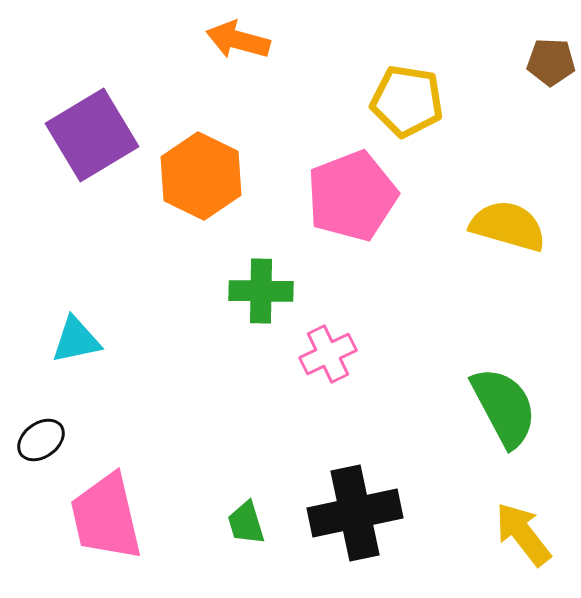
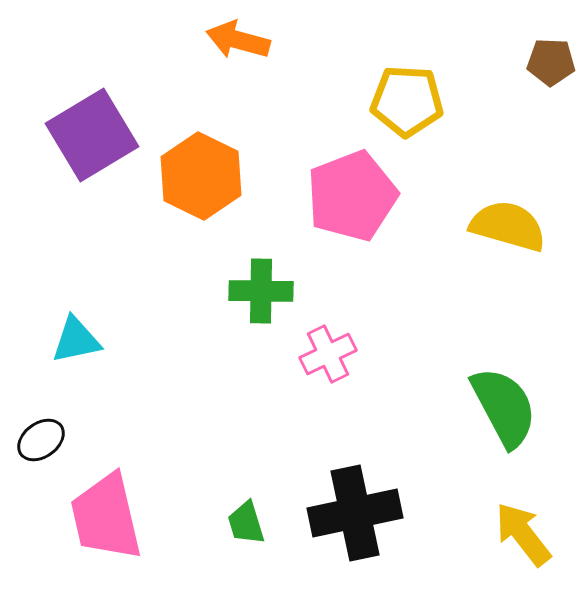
yellow pentagon: rotated 6 degrees counterclockwise
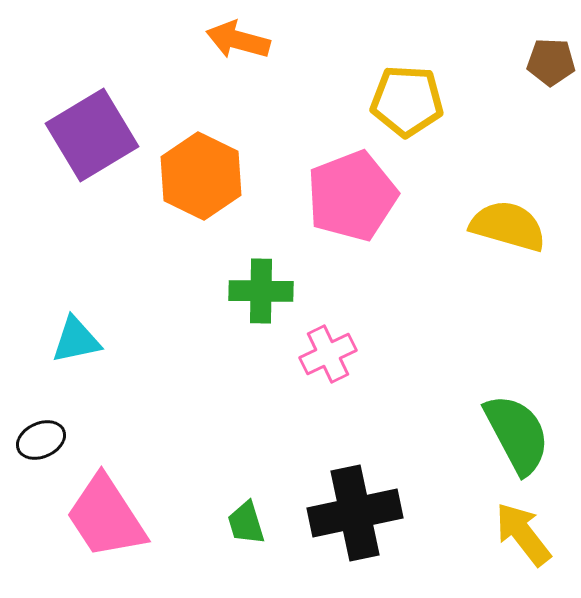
green semicircle: moved 13 px right, 27 px down
black ellipse: rotated 12 degrees clockwise
pink trapezoid: rotated 20 degrees counterclockwise
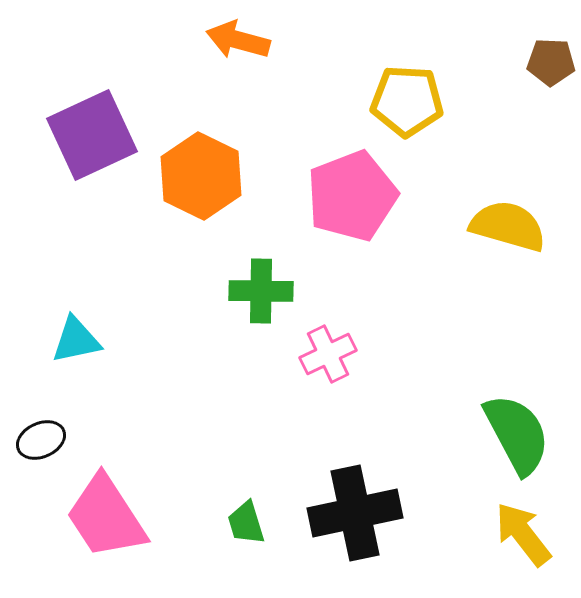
purple square: rotated 6 degrees clockwise
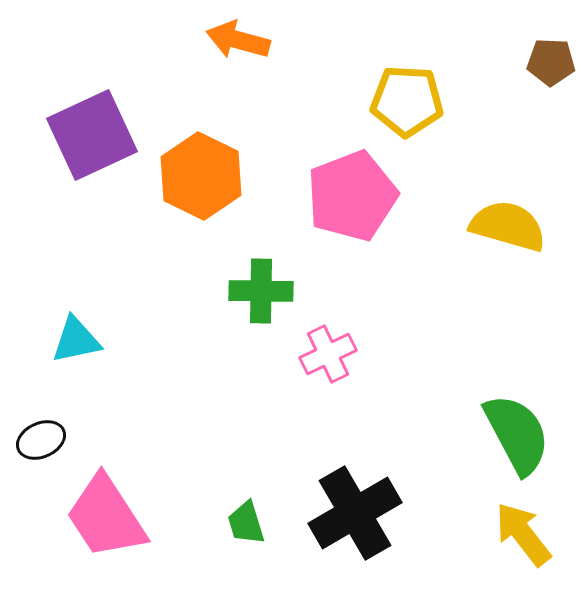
black cross: rotated 18 degrees counterclockwise
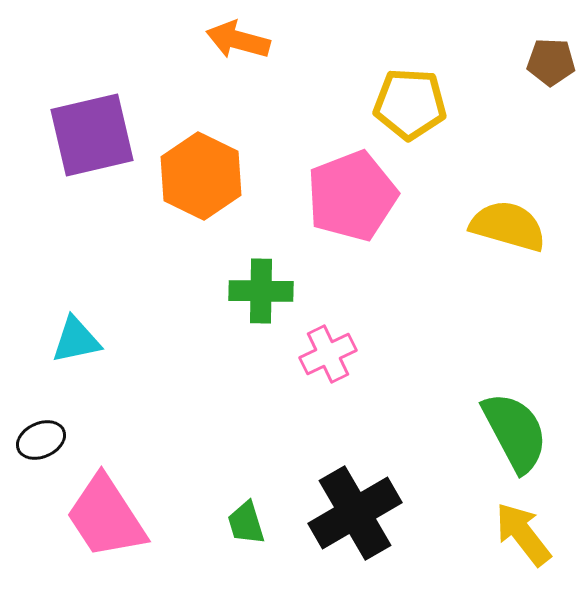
yellow pentagon: moved 3 px right, 3 px down
purple square: rotated 12 degrees clockwise
green semicircle: moved 2 px left, 2 px up
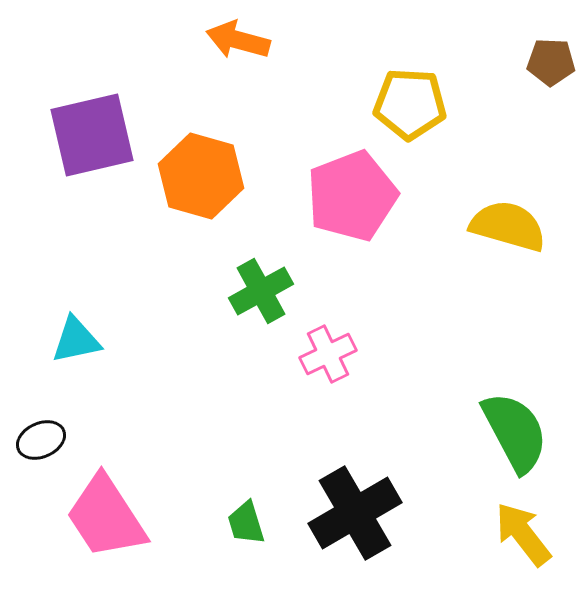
orange hexagon: rotated 10 degrees counterclockwise
green cross: rotated 30 degrees counterclockwise
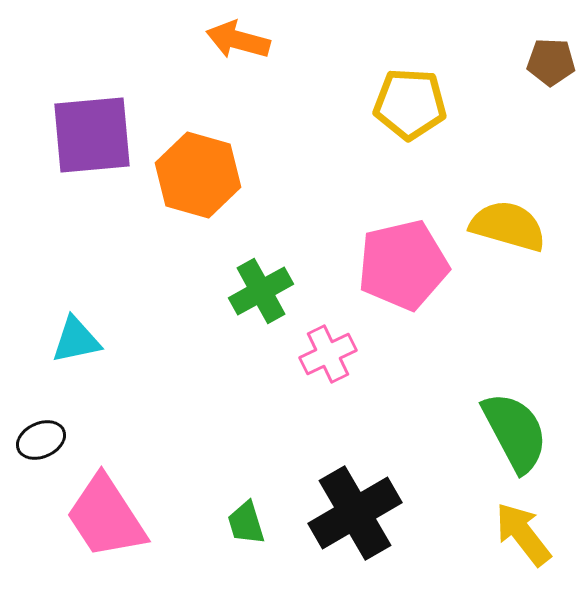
purple square: rotated 8 degrees clockwise
orange hexagon: moved 3 px left, 1 px up
pink pentagon: moved 51 px right, 69 px down; rotated 8 degrees clockwise
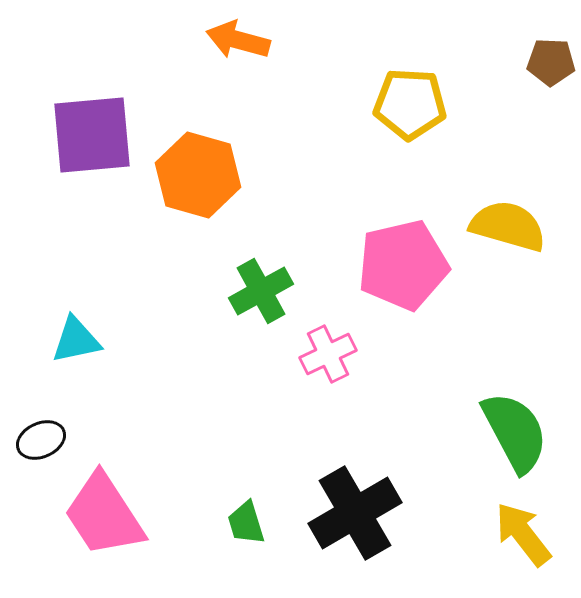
pink trapezoid: moved 2 px left, 2 px up
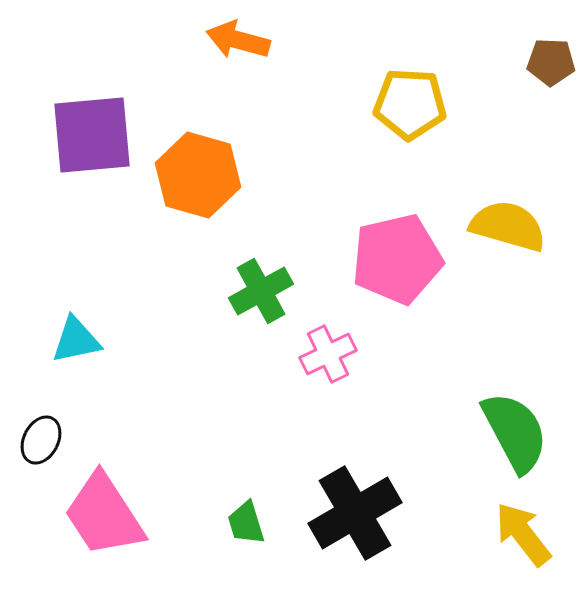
pink pentagon: moved 6 px left, 6 px up
black ellipse: rotated 39 degrees counterclockwise
